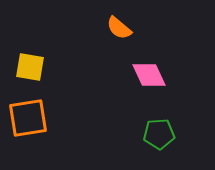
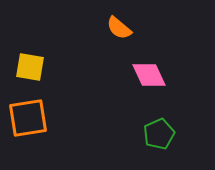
green pentagon: rotated 20 degrees counterclockwise
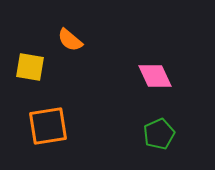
orange semicircle: moved 49 px left, 12 px down
pink diamond: moved 6 px right, 1 px down
orange square: moved 20 px right, 8 px down
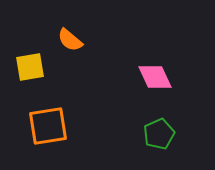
yellow square: rotated 20 degrees counterclockwise
pink diamond: moved 1 px down
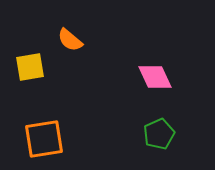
orange square: moved 4 px left, 13 px down
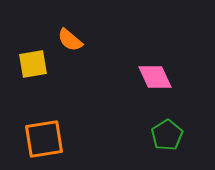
yellow square: moved 3 px right, 3 px up
green pentagon: moved 8 px right, 1 px down; rotated 8 degrees counterclockwise
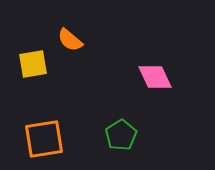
green pentagon: moved 46 px left
